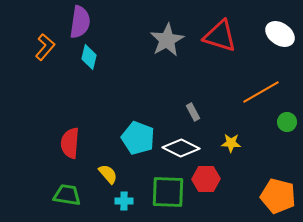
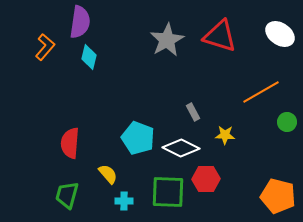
yellow star: moved 6 px left, 8 px up
green trapezoid: rotated 84 degrees counterclockwise
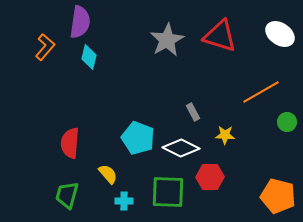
red hexagon: moved 4 px right, 2 px up
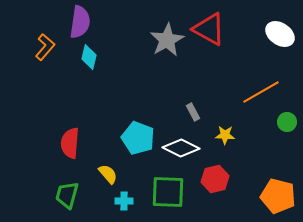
red triangle: moved 11 px left, 7 px up; rotated 12 degrees clockwise
red hexagon: moved 5 px right, 2 px down; rotated 12 degrees counterclockwise
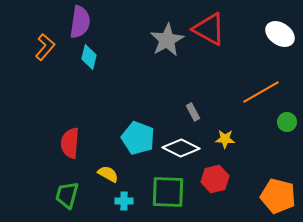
yellow star: moved 4 px down
yellow semicircle: rotated 20 degrees counterclockwise
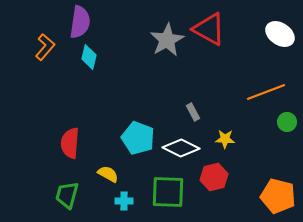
orange line: moved 5 px right; rotated 9 degrees clockwise
red hexagon: moved 1 px left, 2 px up
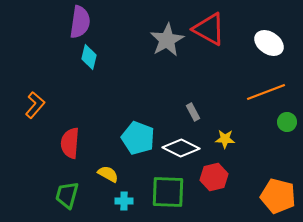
white ellipse: moved 11 px left, 9 px down
orange L-shape: moved 10 px left, 58 px down
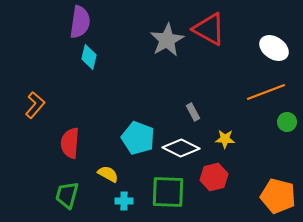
white ellipse: moved 5 px right, 5 px down
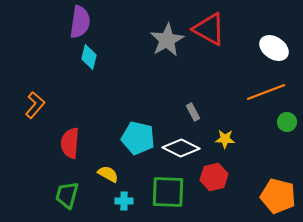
cyan pentagon: rotated 8 degrees counterclockwise
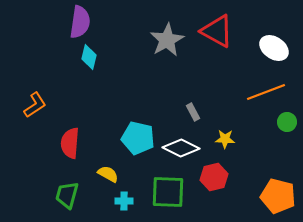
red triangle: moved 8 px right, 2 px down
orange L-shape: rotated 16 degrees clockwise
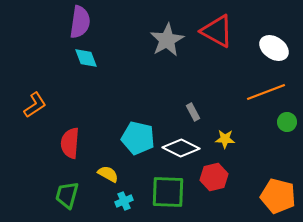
cyan diamond: moved 3 px left, 1 px down; rotated 35 degrees counterclockwise
cyan cross: rotated 24 degrees counterclockwise
